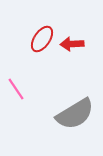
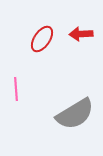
red arrow: moved 9 px right, 10 px up
pink line: rotated 30 degrees clockwise
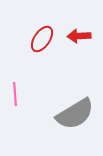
red arrow: moved 2 px left, 2 px down
pink line: moved 1 px left, 5 px down
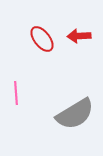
red ellipse: rotated 72 degrees counterclockwise
pink line: moved 1 px right, 1 px up
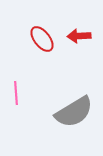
gray semicircle: moved 1 px left, 2 px up
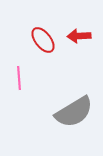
red ellipse: moved 1 px right, 1 px down
pink line: moved 3 px right, 15 px up
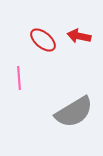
red arrow: rotated 15 degrees clockwise
red ellipse: rotated 12 degrees counterclockwise
